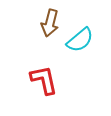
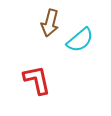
red L-shape: moved 7 px left
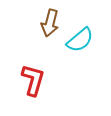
red L-shape: moved 4 px left; rotated 28 degrees clockwise
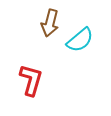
red L-shape: moved 2 px left
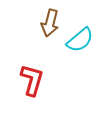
red L-shape: moved 1 px right
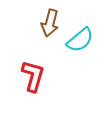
red L-shape: moved 1 px right, 4 px up
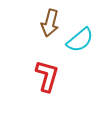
red L-shape: moved 14 px right
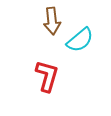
brown arrow: moved 2 px right, 2 px up; rotated 20 degrees counterclockwise
